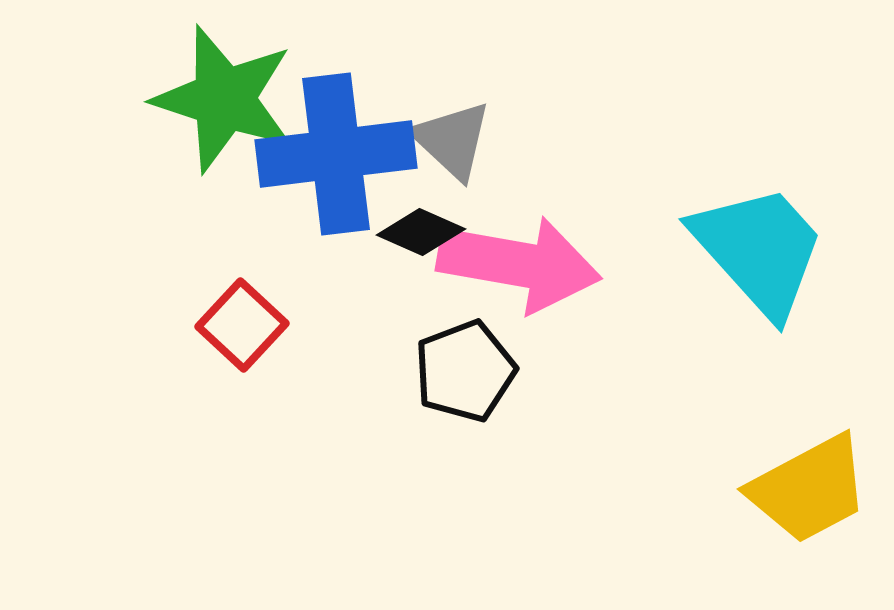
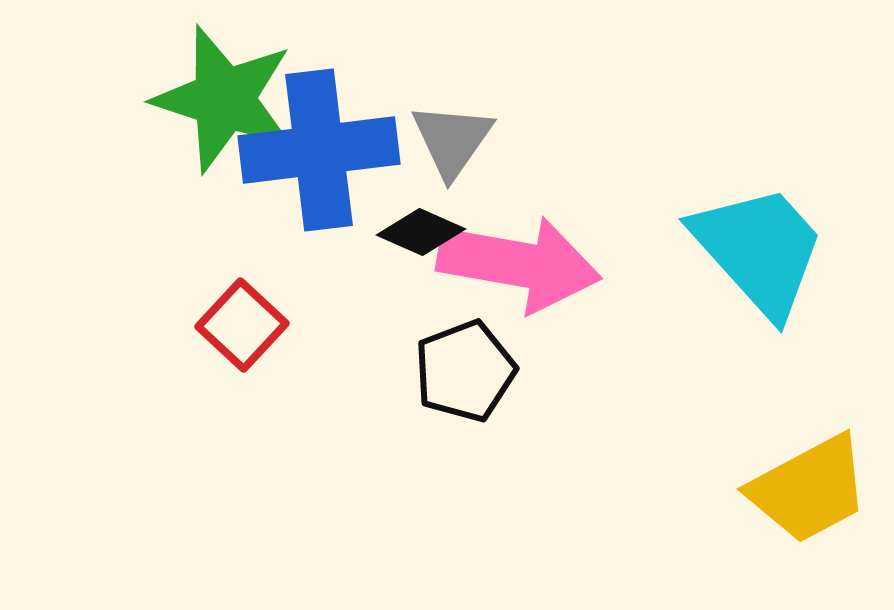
gray triangle: rotated 22 degrees clockwise
blue cross: moved 17 px left, 4 px up
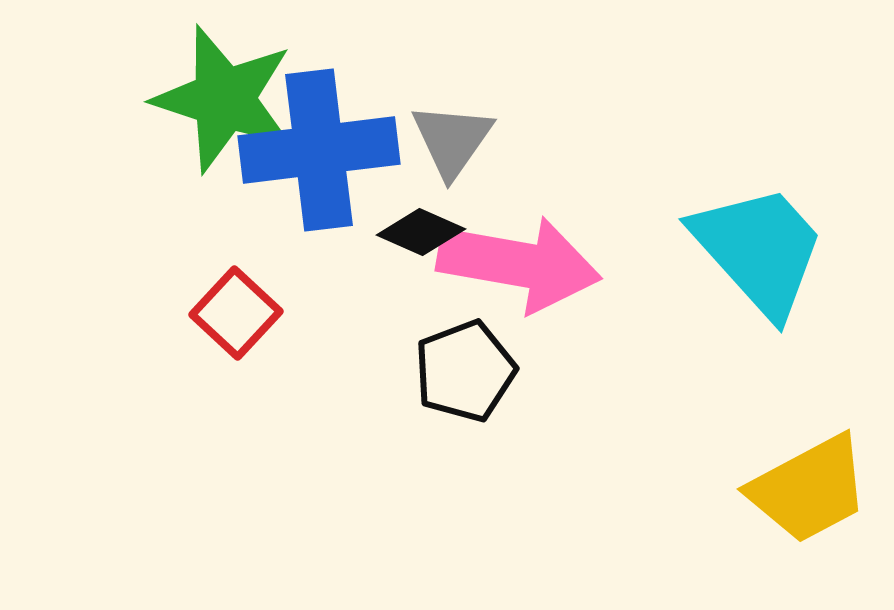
red square: moved 6 px left, 12 px up
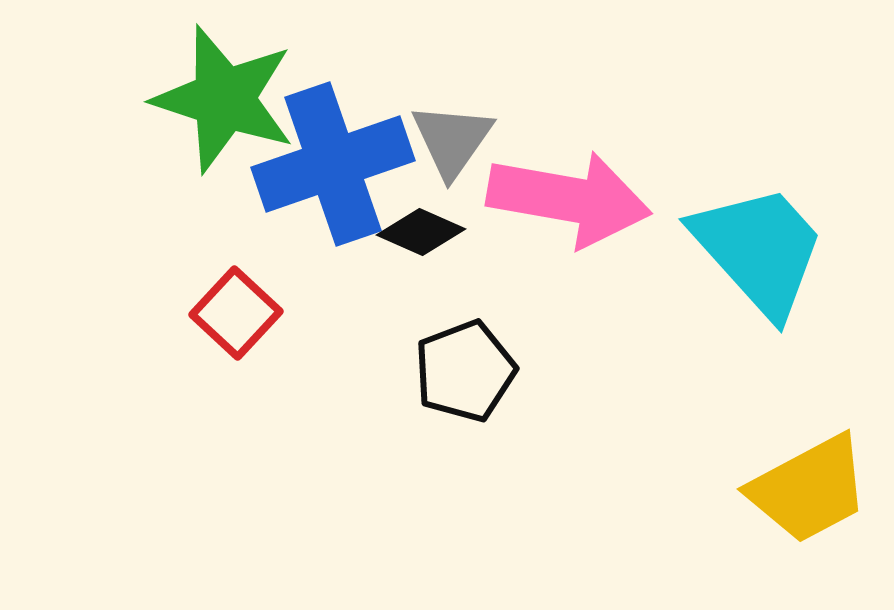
blue cross: moved 14 px right, 14 px down; rotated 12 degrees counterclockwise
pink arrow: moved 50 px right, 65 px up
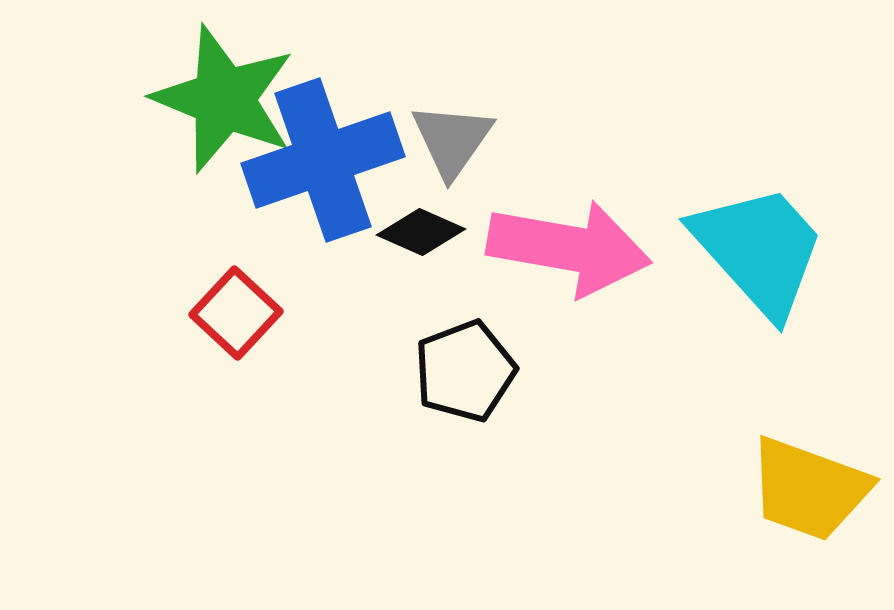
green star: rotated 4 degrees clockwise
blue cross: moved 10 px left, 4 px up
pink arrow: moved 49 px down
yellow trapezoid: rotated 48 degrees clockwise
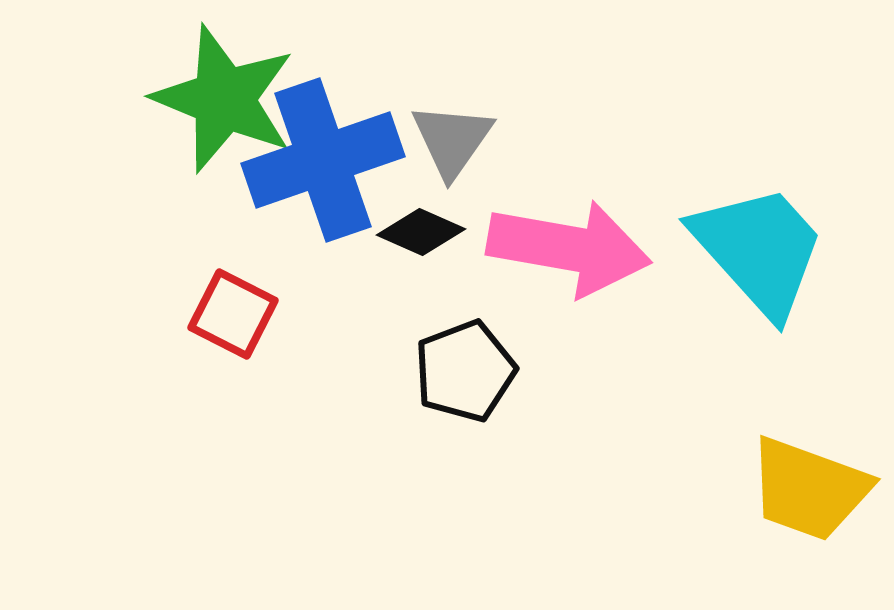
red square: moved 3 px left, 1 px down; rotated 16 degrees counterclockwise
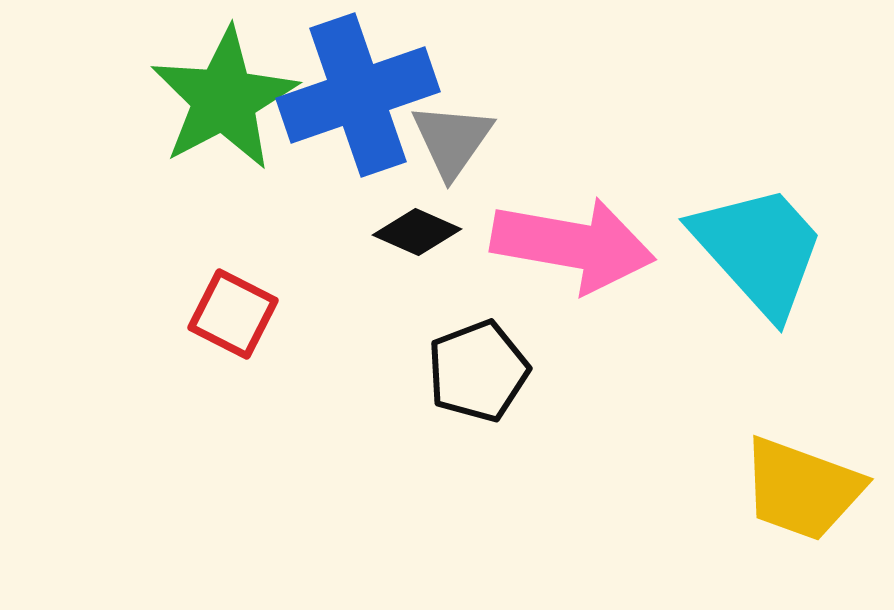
green star: rotated 22 degrees clockwise
blue cross: moved 35 px right, 65 px up
black diamond: moved 4 px left
pink arrow: moved 4 px right, 3 px up
black pentagon: moved 13 px right
yellow trapezoid: moved 7 px left
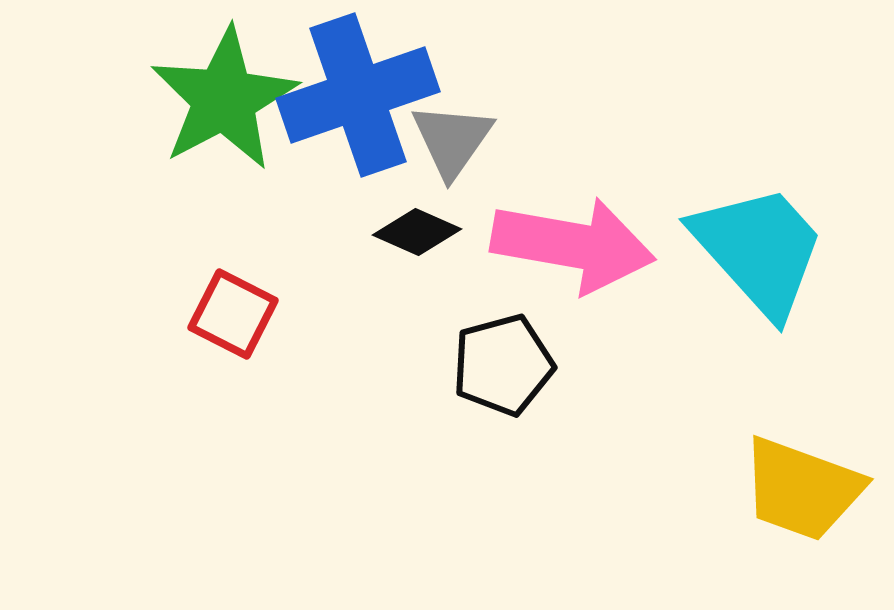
black pentagon: moved 25 px right, 6 px up; rotated 6 degrees clockwise
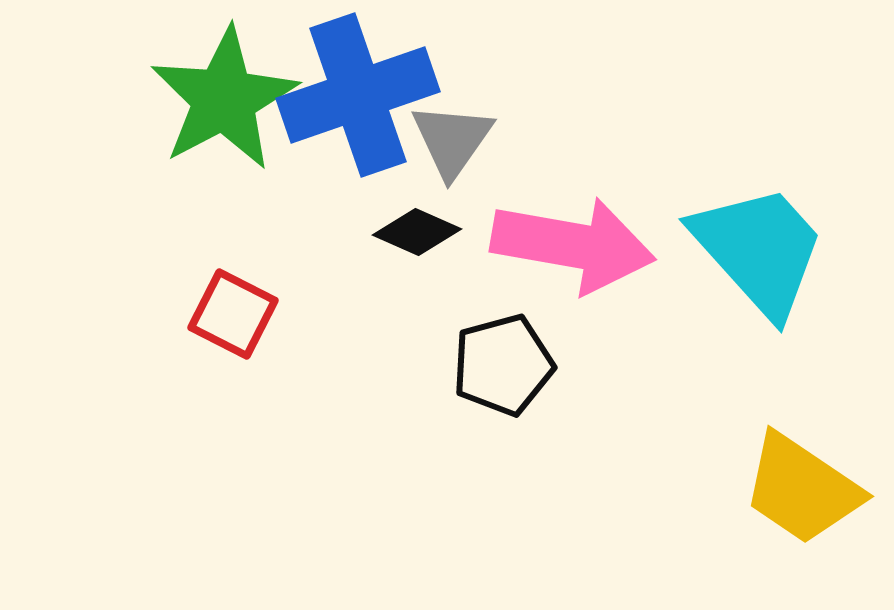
yellow trapezoid: rotated 14 degrees clockwise
